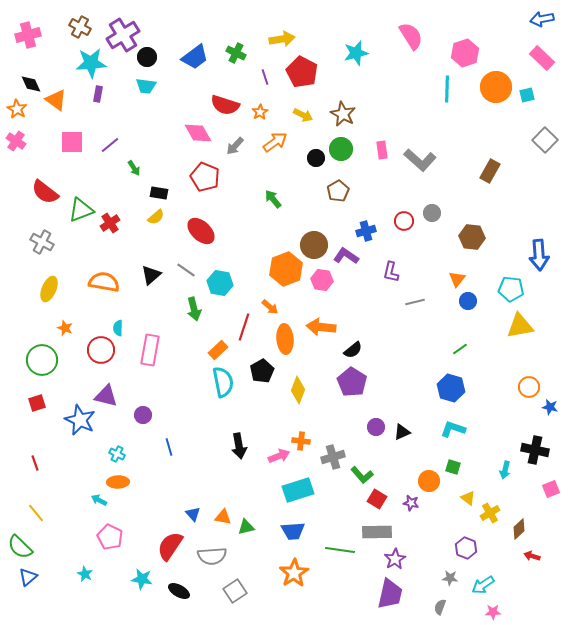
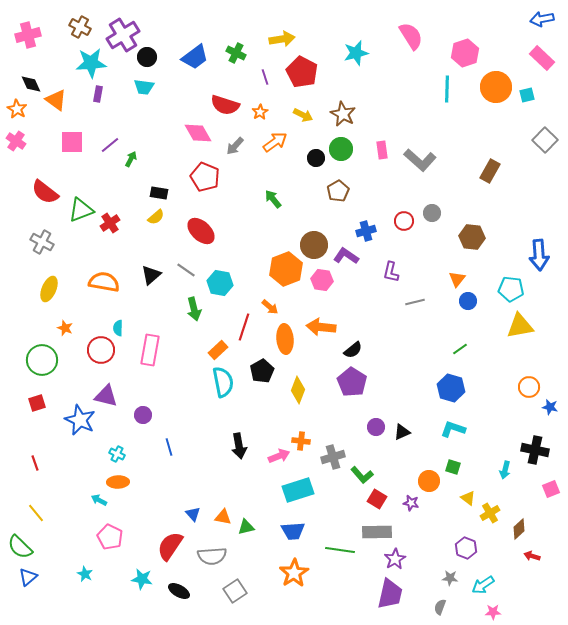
cyan trapezoid at (146, 86): moved 2 px left, 1 px down
green arrow at (134, 168): moved 3 px left, 9 px up; rotated 119 degrees counterclockwise
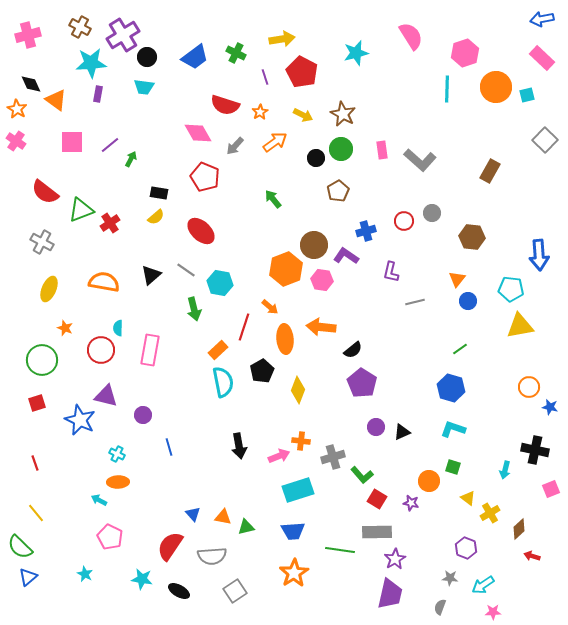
purple pentagon at (352, 382): moved 10 px right, 1 px down
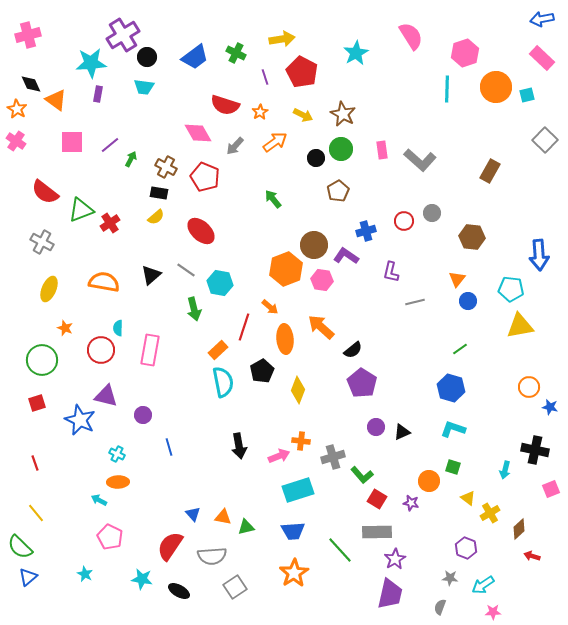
brown cross at (80, 27): moved 86 px right, 140 px down
cyan star at (356, 53): rotated 15 degrees counterclockwise
orange arrow at (321, 327): rotated 36 degrees clockwise
green line at (340, 550): rotated 40 degrees clockwise
gray square at (235, 591): moved 4 px up
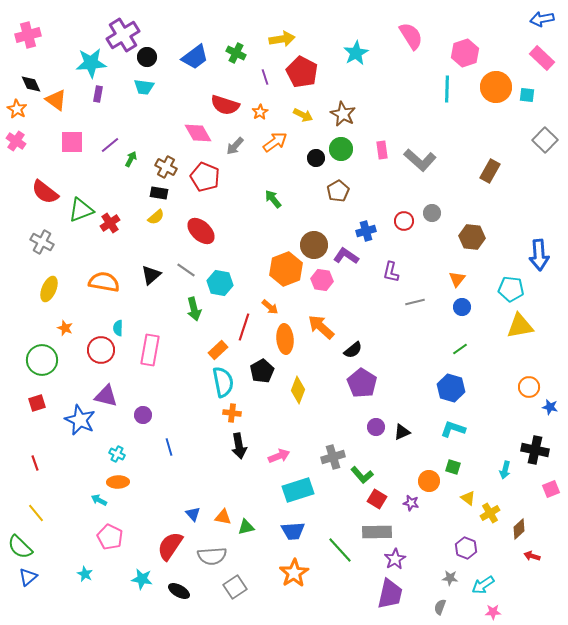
cyan square at (527, 95): rotated 21 degrees clockwise
blue circle at (468, 301): moved 6 px left, 6 px down
orange cross at (301, 441): moved 69 px left, 28 px up
